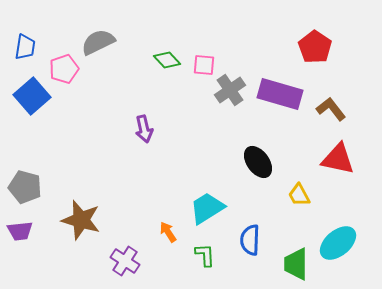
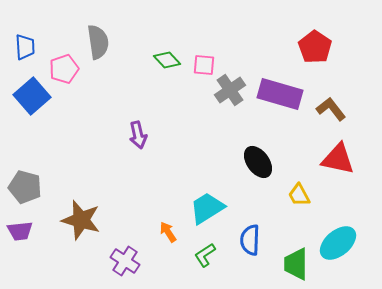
gray semicircle: rotated 108 degrees clockwise
blue trapezoid: rotated 12 degrees counterclockwise
purple arrow: moved 6 px left, 6 px down
green L-shape: rotated 120 degrees counterclockwise
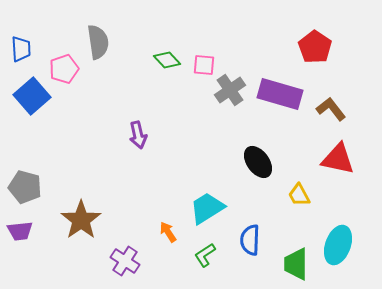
blue trapezoid: moved 4 px left, 2 px down
brown star: rotated 21 degrees clockwise
cyan ellipse: moved 2 px down; rotated 30 degrees counterclockwise
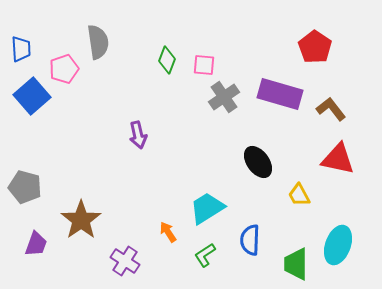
green diamond: rotated 64 degrees clockwise
gray cross: moved 6 px left, 7 px down
purple trapezoid: moved 16 px right, 13 px down; rotated 64 degrees counterclockwise
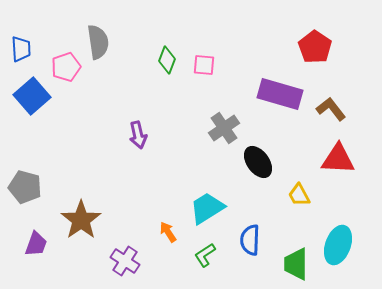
pink pentagon: moved 2 px right, 2 px up
gray cross: moved 31 px down
red triangle: rotated 9 degrees counterclockwise
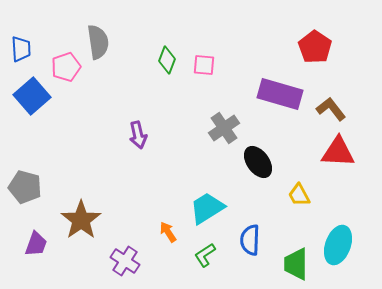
red triangle: moved 7 px up
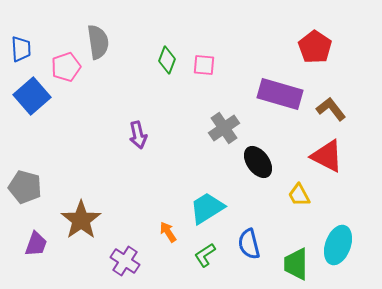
red triangle: moved 11 px left, 4 px down; rotated 24 degrees clockwise
blue semicircle: moved 1 px left, 4 px down; rotated 16 degrees counterclockwise
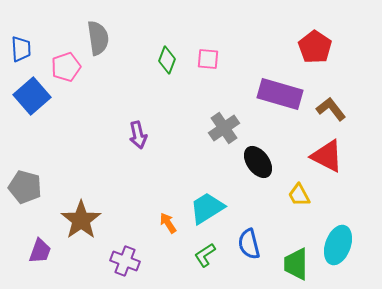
gray semicircle: moved 4 px up
pink square: moved 4 px right, 6 px up
orange arrow: moved 9 px up
purple trapezoid: moved 4 px right, 7 px down
purple cross: rotated 12 degrees counterclockwise
